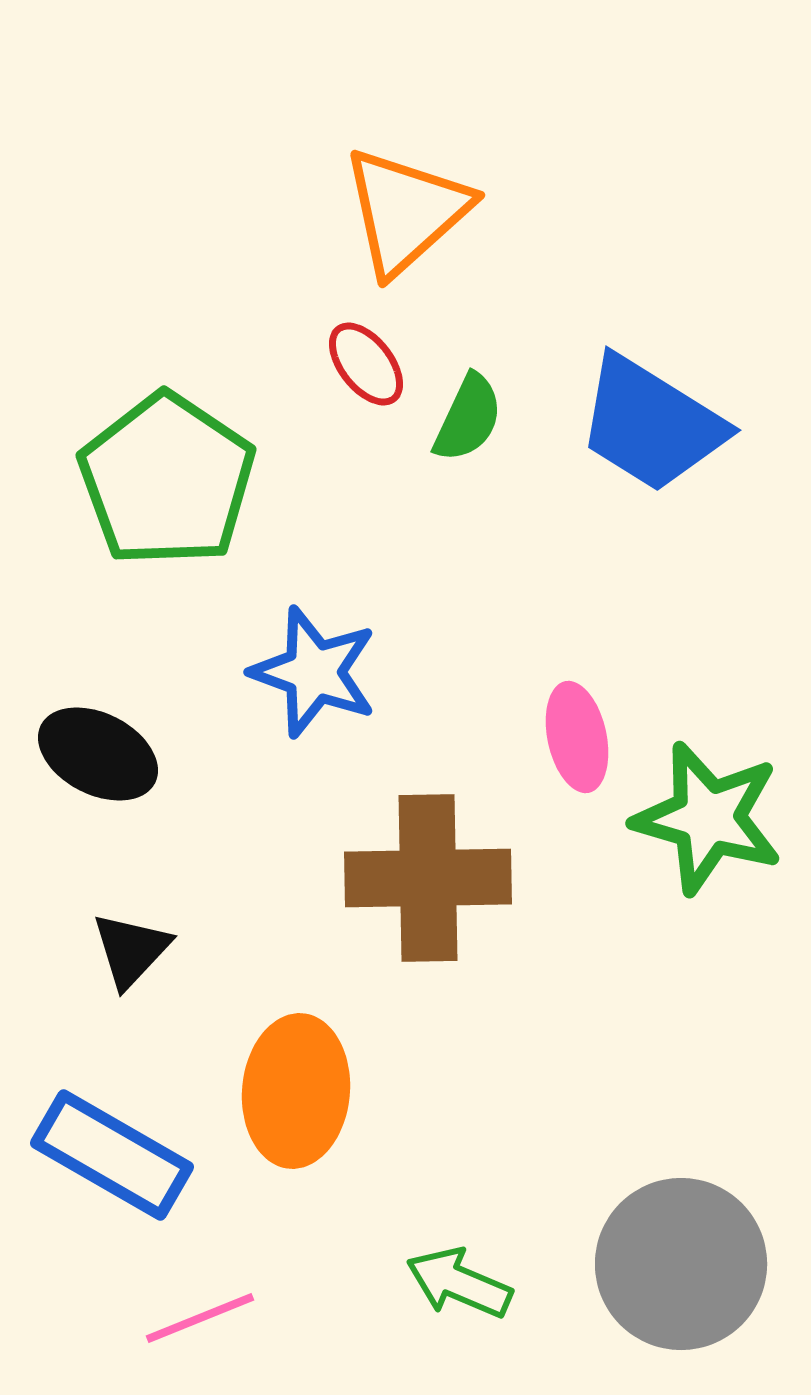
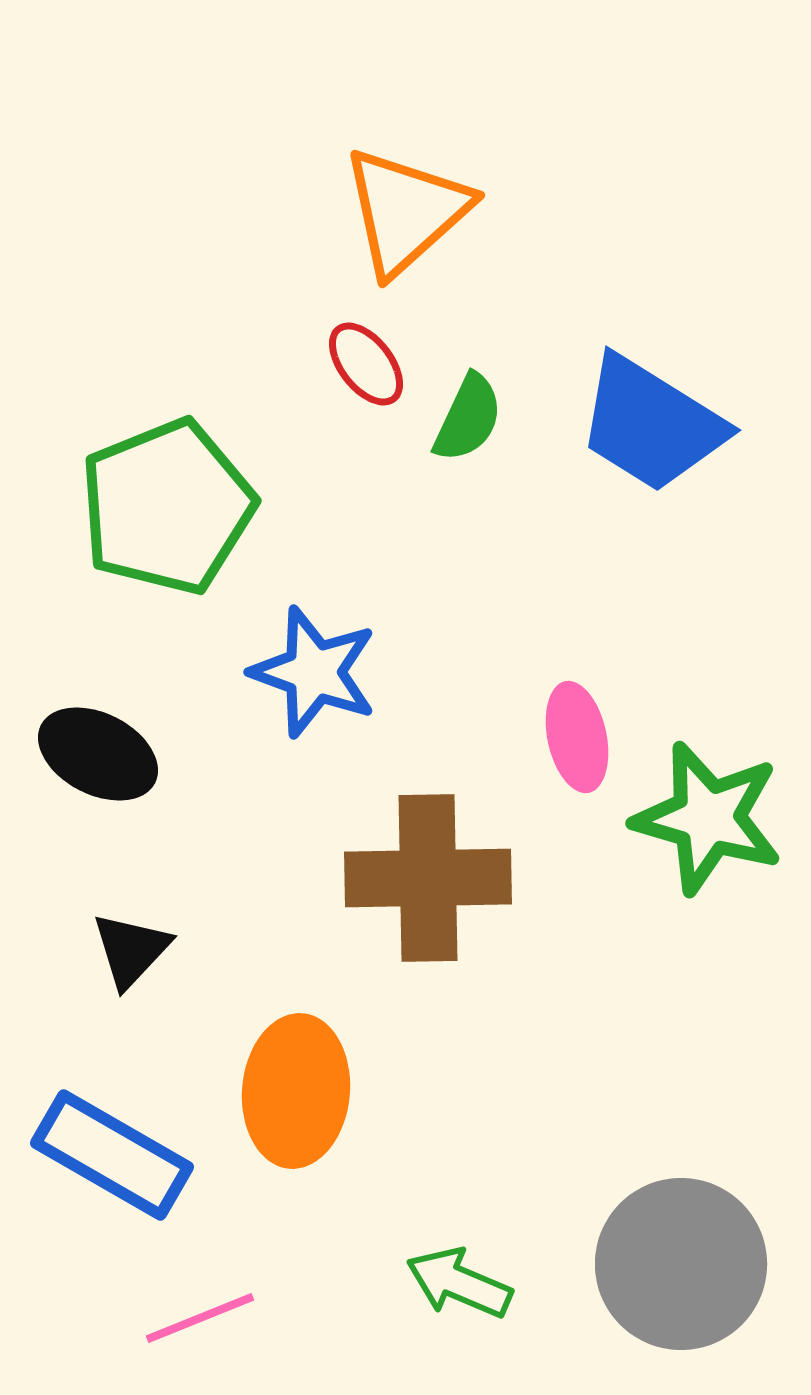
green pentagon: moved 27 px down; rotated 16 degrees clockwise
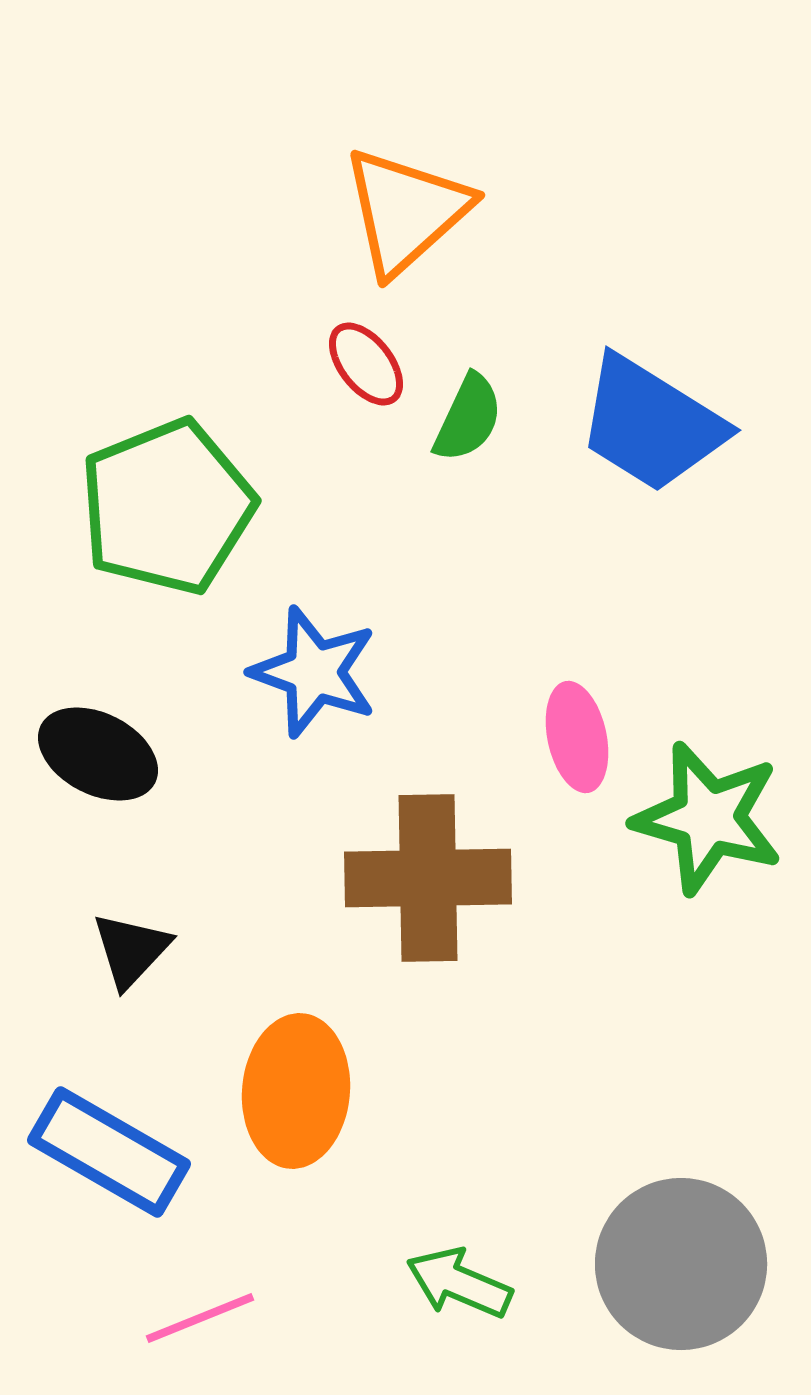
blue rectangle: moved 3 px left, 3 px up
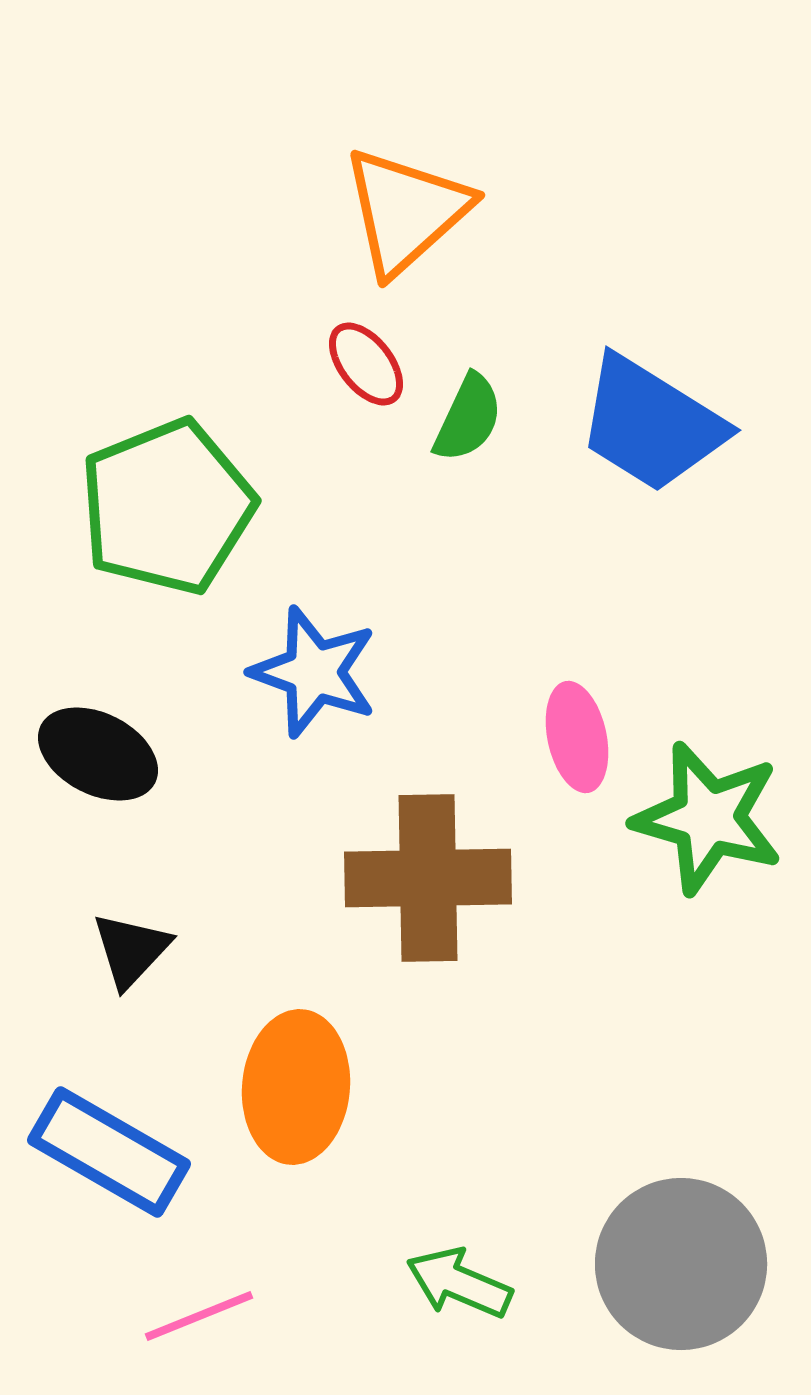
orange ellipse: moved 4 px up
pink line: moved 1 px left, 2 px up
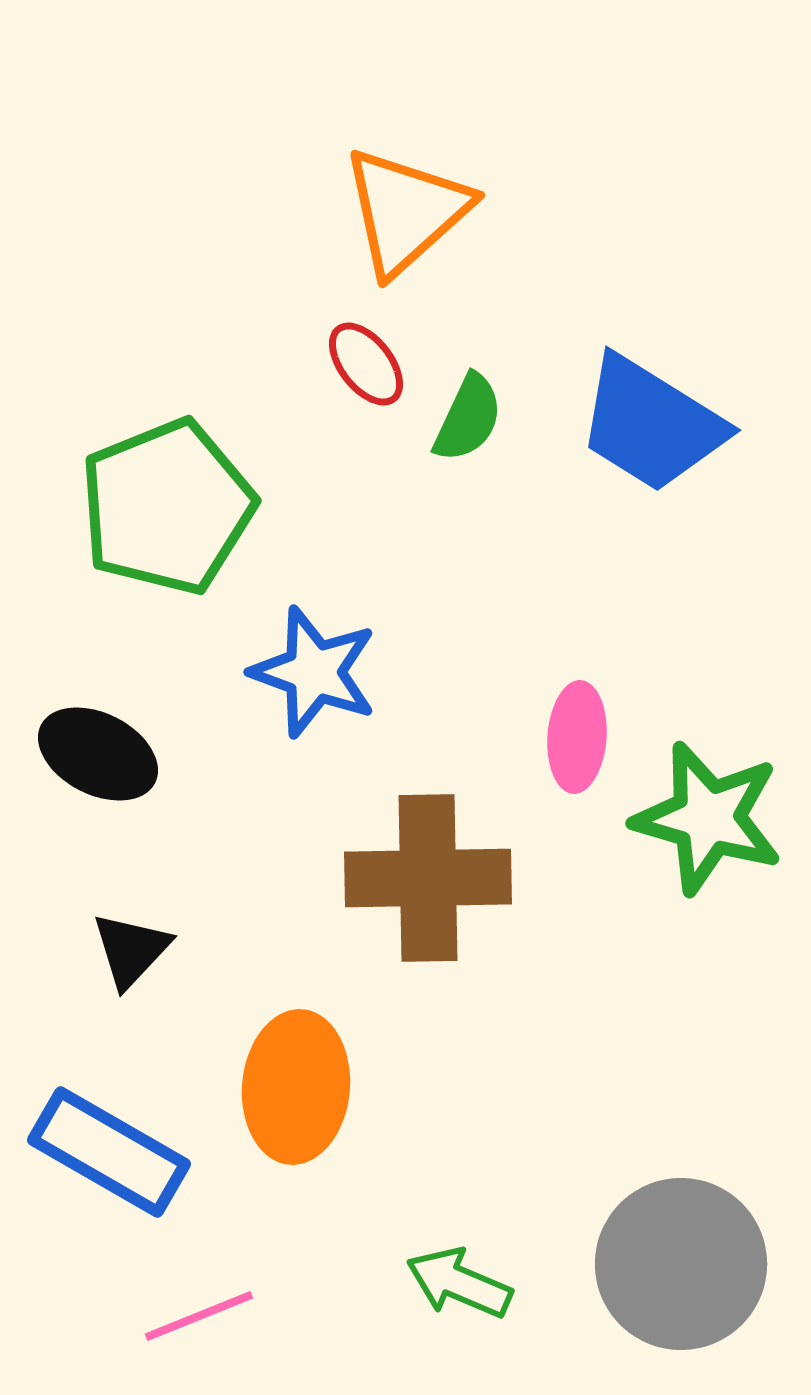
pink ellipse: rotated 16 degrees clockwise
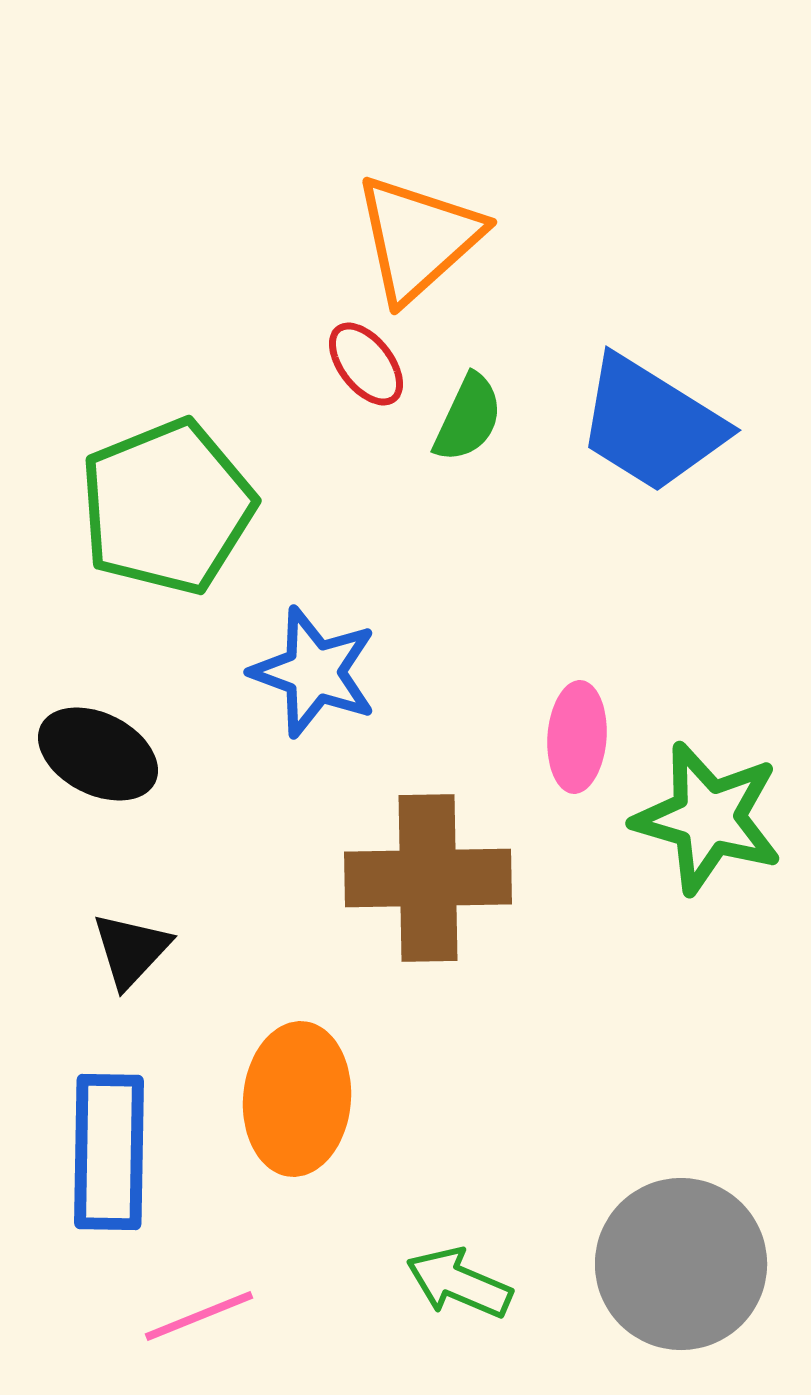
orange triangle: moved 12 px right, 27 px down
orange ellipse: moved 1 px right, 12 px down
blue rectangle: rotated 61 degrees clockwise
